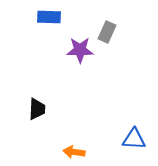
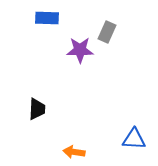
blue rectangle: moved 2 px left, 1 px down
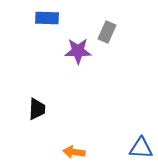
purple star: moved 2 px left, 1 px down
blue triangle: moved 7 px right, 9 px down
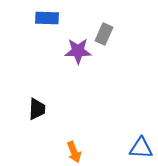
gray rectangle: moved 3 px left, 2 px down
orange arrow: rotated 120 degrees counterclockwise
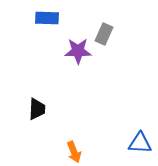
blue triangle: moved 1 px left, 5 px up
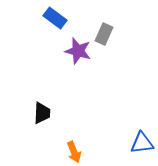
blue rectangle: moved 8 px right; rotated 35 degrees clockwise
purple star: rotated 16 degrees clockwise
black trapezoid: moved 5 px right, 4 px down
blue triangle: moved 2 px right; rotated 10 degrees counterclockwise
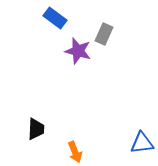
black trapezoid: moved 6 px left, 16 px down
orange arrow: moved 1 px right
